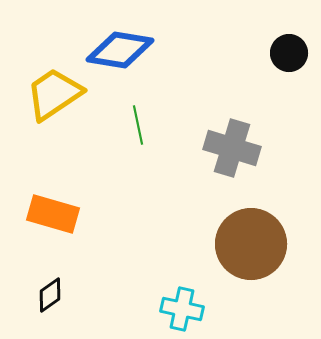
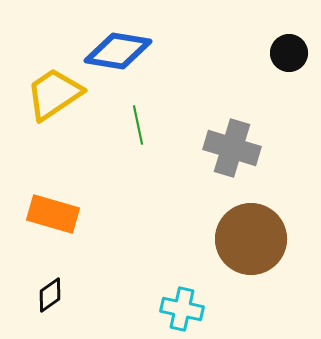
blue diamond: moved 2 px left, 1 px down
brown circle: moved 5 px up
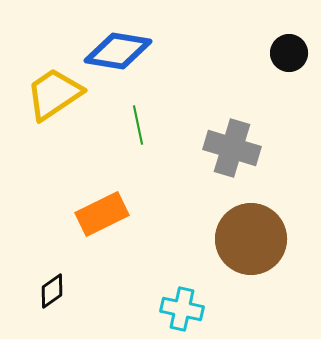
orange rectangle: moved 49 px right; rotated 42 degrees counterclockwise
black diamond: moved 2 px right, 4 px up
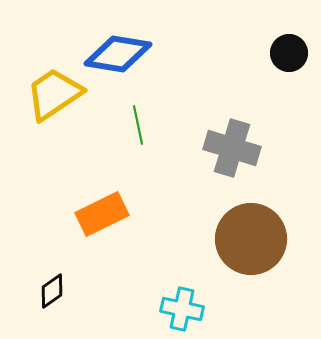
blue diamond: moved 3 px down
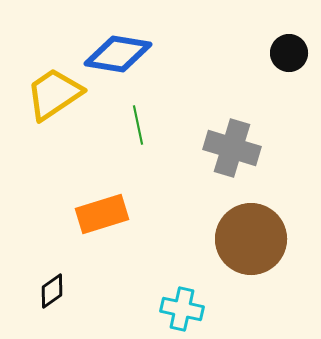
orange rectangle: rotated 9 degrees clockwise
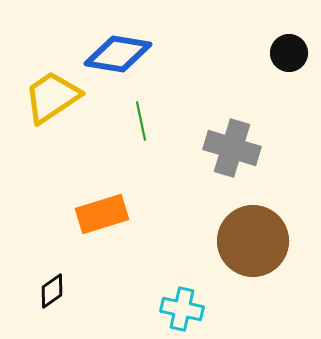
yellow trapezoid: moved 2 px left, 3 px down
green line: moved 3 px right, 4 px up
brown circle: moved 2 px right, 2 px down
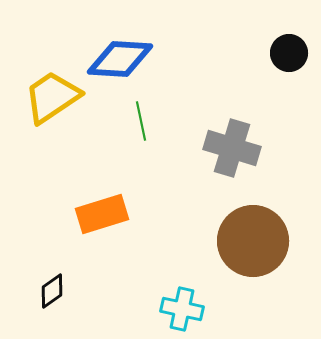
blue diamond: moved 2 px right, 5 px down; rotated 6 degrees counterclockwise
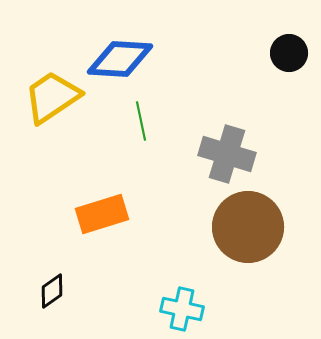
gray cross: moved 5 px left, 6 px down
brown circle: moved 5 px left, 14 px up
